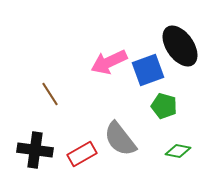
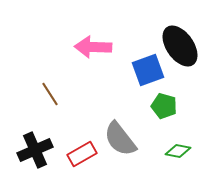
pink arrow: moved 16 px left, 15 px up; rotated 27 degrees clockwise
black cross: rotated 32 degrees counterclockwise
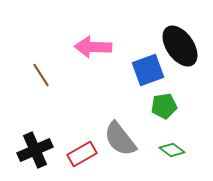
brown line: moved 9 px left, 19 px up
green pentagon: rotated 25 degrees counterclockwise
green diamond: moved 6 px left, 1 px up; rotated 25 degrees clockwise
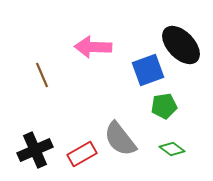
black ellipse: moved 1 px right, 1 px up; rotated 9 degrees counterclockwise
brown line: moved 1 px right; rotated 10 degrees clockwise
green diamond: moved 1 px up
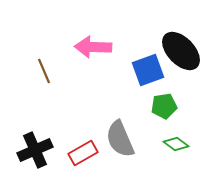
black ellipse: moved 6 px down
brown line: moved 2 px right, 4 px up
gray semicircle: rotated 15 degrees clockwise
green diamond: moved 4 px right, 5 px up
red rectangle: moved 1 px right, 1 px up
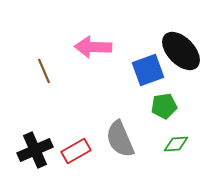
green diamond: rotated 40 degrees counterclockwise
red rectangle: moved 7 px left, 2 px up
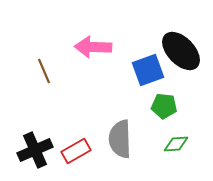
green pentagon: rotated 15 degrees clockwise
gray semicircle: rotated 21 degrees clockwise
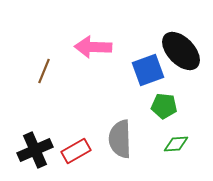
brown line: rotated 45 degrees clockwise
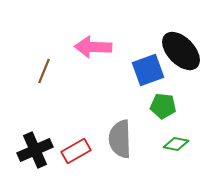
green pentagon: moved 1 px left
green diamond: rotated 15 degrees clockwise
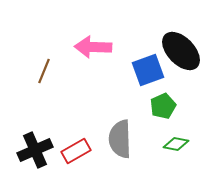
green pentagon: rotated 30 degrees counterclockwise
